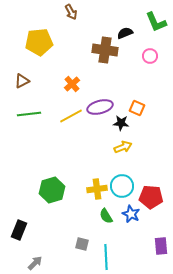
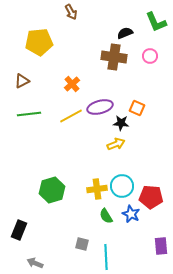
brown cross: moved 9 px right, 7 px down
yellow arrow: moved 7 px left, 3 px up
gray arrow: rotated 112 degrees counterclockwise
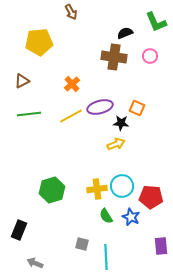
blue star: moved 3 px down
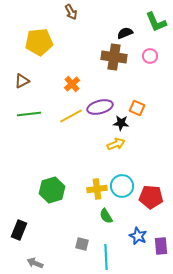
blue star: moved 7 px right, 19 px down
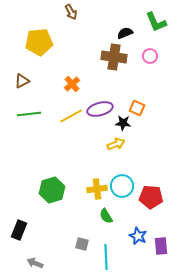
purple ellipse: moved 2 px down
black star: moved 2 px right
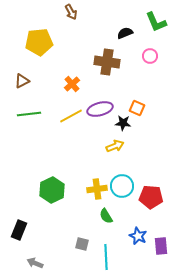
brown cross: moved 7 px left, 5 px down
yellow arrow: moved 1 px left, 2 px down
green hexagon: rotated 10 degrees counterclockwise
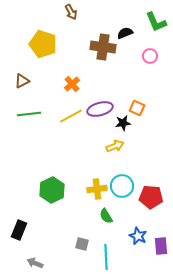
yellow pentagon: moved 4 px right, 2 px down; rotated 24 degrees clockwise
brown cross: moved 4 px left, 15 px up
black star: rotated 14 degrees counterclockwise
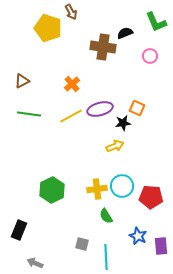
yellow pentagon: moved 5 px right, 16 px up
green line: rotated 15 degrees clockwise
